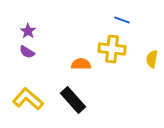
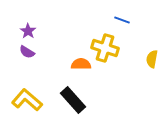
yellow cross: moved 7 px left, 1 px up; rotated 12 degrees clockwise
yellow L-shape: moved 1 px left, 1 px down
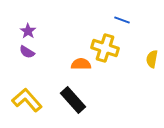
yellow L-shape: rotated 8 degrees clockwise
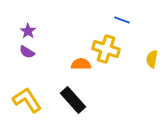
yellow cross: moved 1 px right, 1 px down
yellow L-shape: rotated 8 degrees clockwise
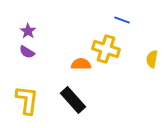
yellow L-shape: rotated 40 degrees clockwise
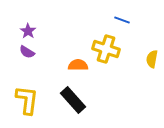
orange semicircle: moved 3 px left, 1 px down
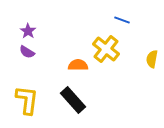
yellow cross: rotated 20 degrees clockwise
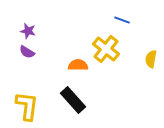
purple star: rotated 21 degrees counterclockwise
yellow semicircle: moved 1 px left
yellow L-shape: moved 6 px down
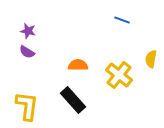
yellow cross: moved 13 px right, 26 px down
